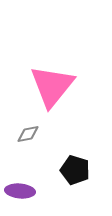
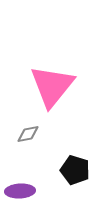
purple ellipse: rotated 8 degrees counterclockwise
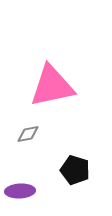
pink triangle: rotated 39 degrees clockwise
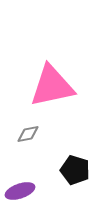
purple ellipse: rotated 16 degrees counterclockwise
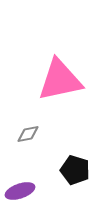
pink triangle: moved 8 px right, 6 px up
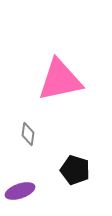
gray diamond: rotated 70 degrees counterclockwise
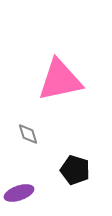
gray diamond: rotated 25 degrees counterclockwise
purple ellipse: moved 1 px left, 2 px down
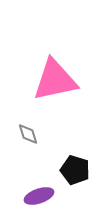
pink triangle: moved 5 px left
purple ellipse: moved 20 px right, 3 px down
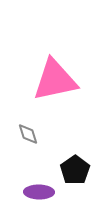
black pentagon: rotated 20 degrees clockwise
purple ellipse: moved 4 px up; rotated 20 degrees clockwise
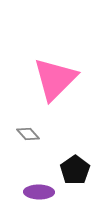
pink triangle: moved 1 px up; rotated 33 degrees counterclockwise
gray diamond: rotated 25 degrees counterclockwise
